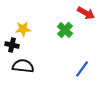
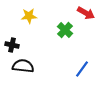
yellow star: moved 6 px right, 13 px up
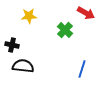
blue line: rotated 18 degrees counterclockwise
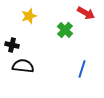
yellow star: rotated 14 degrees counterclockwise
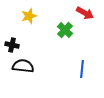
red arrow: moved 1 px left
blue line: rotated 12 degrees counterclockwise
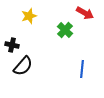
black semicircle: rotated 125 degrees clockwise
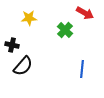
yellow star: moved 2 px down; rotated 14 degrees clockwise
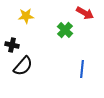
yellow star: moved 3 px left, 2 px up
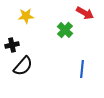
black cross: rotated 24 degrees counterclockwise
